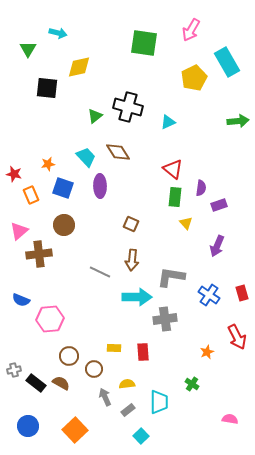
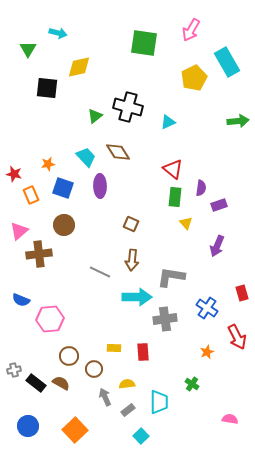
blue cross at (209, 295): moved 2 px left, 13 px down
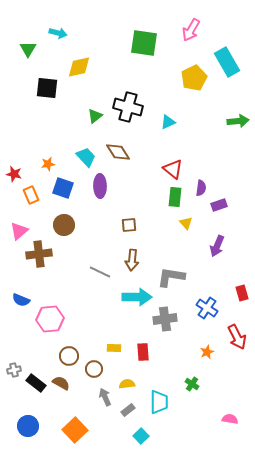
brown square at (131, 224): moved 2 px left, 1 px down; rotated 28 degrees counterclockwise
